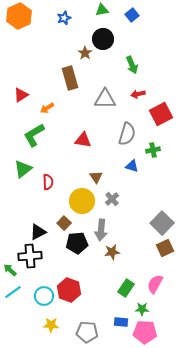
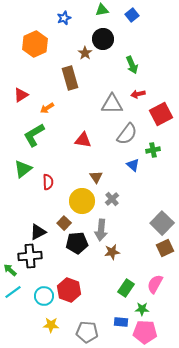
orange hexagon at (19, 16): moved 16 px right, 28 px down
gray triangle at (105, 99): moved 7 px right, 5 px down
gray semicircle at (127, 134): rotated 20 degrees clockwise
blue triangle at (132, 166): moved 1 px right, 1 px up; rotated 24 degrees clockwise
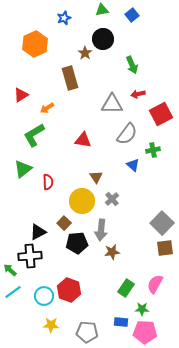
brown square at (165, 248): rotated 18 degrees clockwise
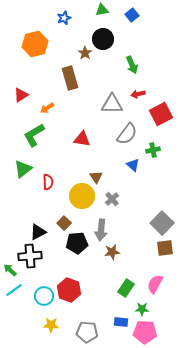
orange hexagon at (35, 44): rotated 10 degrees clockwise
red triangle at (83, 140): moved 1 px left, 1 px up
yellow circle at (82, 201): moved 5 px up
cyan line at (13, 292): moved 1 px right, 2 px up
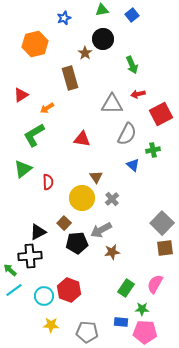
gray semicircle at (127, 134): rotated 10 degrees counterclockwise
yellow circle at (82, 196): moved 2 px down
gray arrow at (101, 230): rotated 55 degrees clockwise
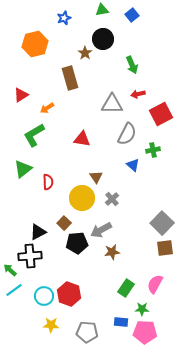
red hexagon at (69, 290): moved 4 px down
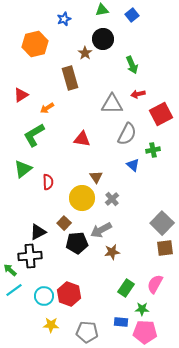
blue star at (64, 18): moved 1 px down
